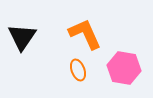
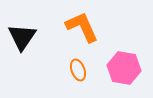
orange L-shape: moved 3 px left, 7 px up
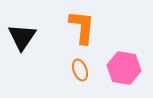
orange L-shape: rotated 30 degrees clockwise
orange ellipse: moved 2 px right
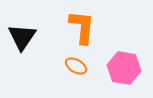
orange ellipse: moved 4 px left, 4 px up; rotated 40 degrees counterclockwise
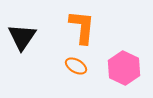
pink hexagon: rotated 16 degrees clockwise
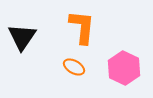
orange ellipse: moved 2 px left, 1 px down
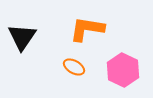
orange L-shape: moved 5 px right, 2 px down; rotated 87 degrees counterclockwise
pink hexagon: moved 1 px left, 2 px down
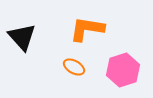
black triangle: rotated 16 degrees counterclockwise
pink hexagon: rotated 16 degrees clockwise
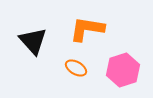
black triangle: moved 11 px right, 4 px down
orange ellipse: moved 2 px right, 1 px down
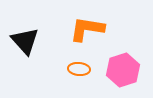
black triangle: moved 8 px left
orange ellipse: moved 3 px right, 1 px down; rotated 25 degrees counterclockwise
